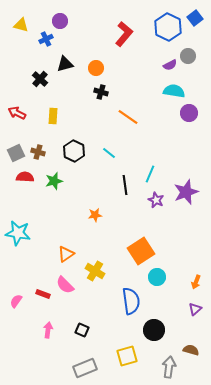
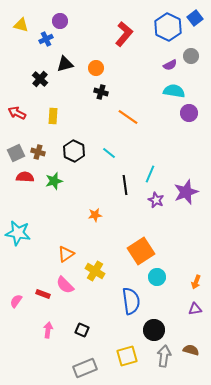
gray circle at (188, 56): moved 3 px right
purple triangle at (195, 309): rotated 32 degrees clockwise
gray arrow at (169, 367): moved 5 px left, 11 px up
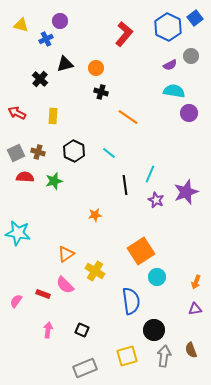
brown semicircle at (191, 350): rotated 126 degrees counterclockwise
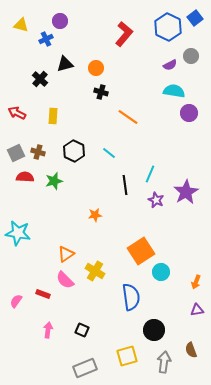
purple star at (186, 192): rotated 10 degrees counterclockwise
cyan circle at (157, 277): moved 4 px right, 5 px up
pink semicircle at (65, 285): moved 5 px up
blue semicircle at (131, 301): moved 4 px up
purple triangle at (195, 309): moved 2 px right, 1 px down
gray arrow at (164, 356): moved 6 px down
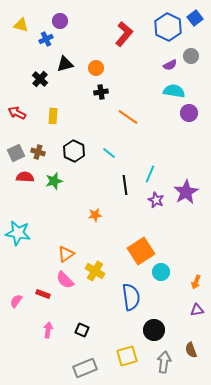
black cross at (101, 92): rotated 24 degrees counterclockwise
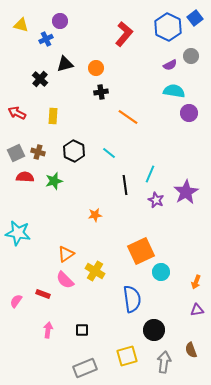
orange square at (141, 251): rotated 8 degrees clockwise
blue semicircle at (131, 297): moved 1 px right, 2 px down
black square at (82, 330): rotated 24 degrees counterclockwise
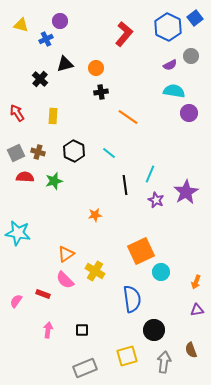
red arrow at (17, 113): rotated 30 degrees clockwise
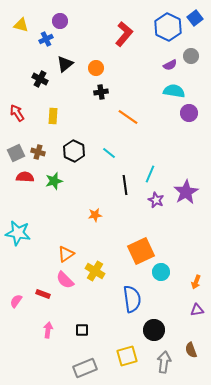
black triangle at (65, 64): rotated 24 degrees counterclockwise
black cross at (40, 79): rotated 14 degrees counterclockwise
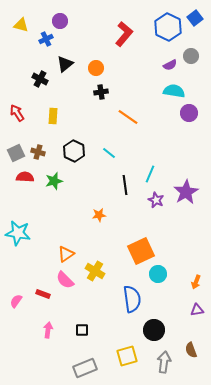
orange star at (95, 215): moved 4 px right
cyan circle at (161, 272): moved 3 px left, 2 px down
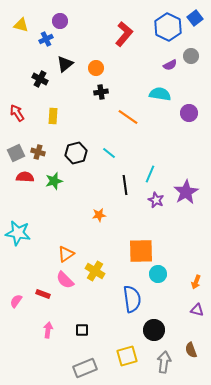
cyan semicircle at (174, 91): moved 14 px left, 3 px down
black hexagon at (74, 151): moved 2 px right, 2 px down; rotated 20 degrees clockwise
orange square at (141, 251): rotated 24 degrees clockwise
purple triangle at (197, 310): rotated 24 degrees clockwise
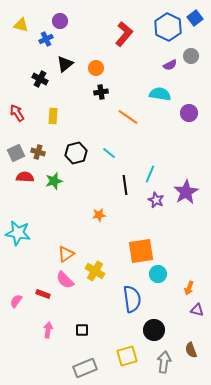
orange square at (141, 251): rotated 8 degrees counterclockwise
orange arrow at (196, 282): moved 7 px left, 6 px down
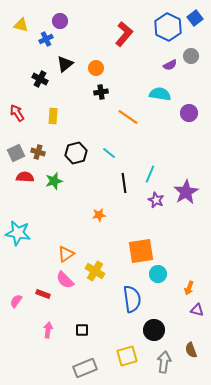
black line at (125, 185): moved 1 px left, 2 px up
